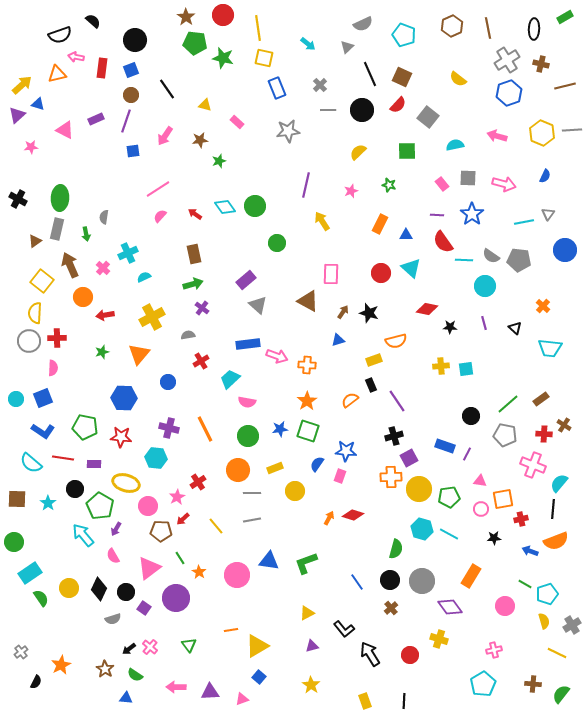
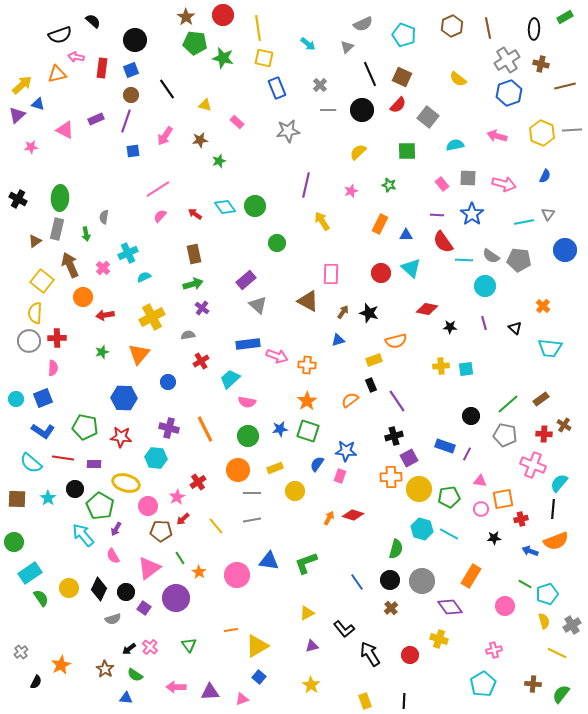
cyan star at (48, 503): moved 5 px up
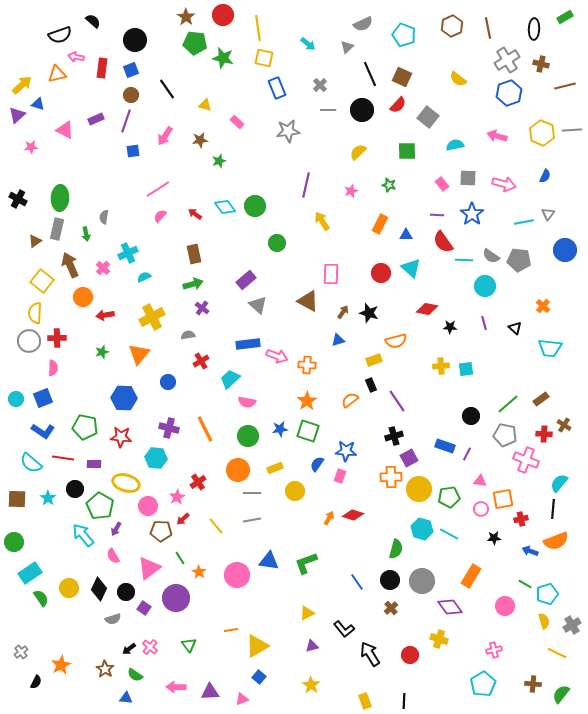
pink cross at (533, 465): moved 7 px left, 5 px up
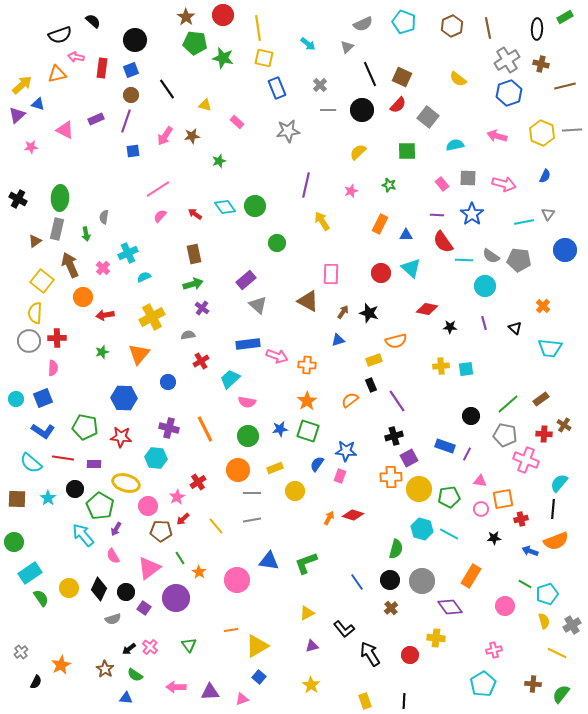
black ellipse at (534, 29): moved 3 px right
cyan pentagon at (404, 35): moved 13 px up
brown star at (200, 140): moved 8 px left, 4 px up
pink circle at (237, 575): moved 5 px down
yellow cross at (439, 639): moved 3 px left, 1 px up; rotated 12 degrees counterclockwise
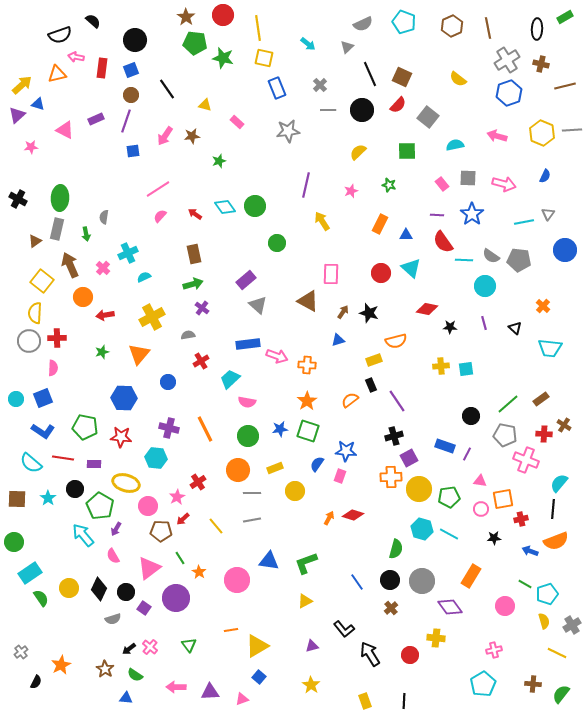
yellow triangle at (307, 613): moved 2 px left, 12 px up
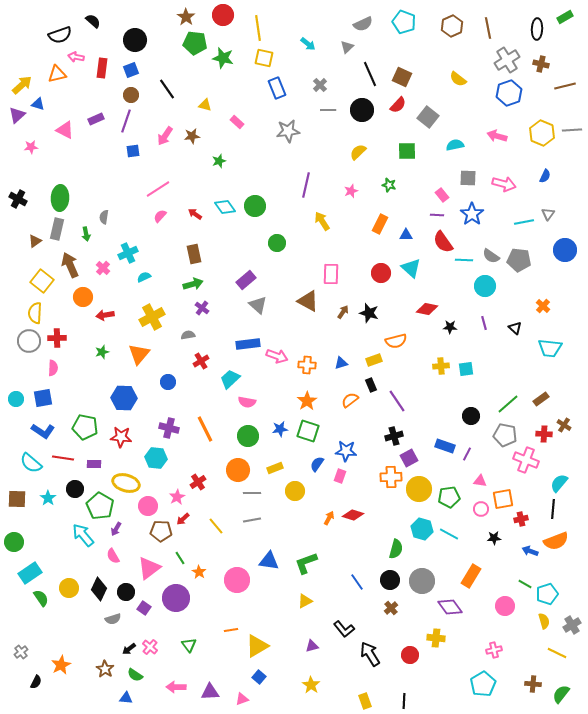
pink rectangle at (442, 184): moved 11 px down
blue triangle at (338, 340): moved 3 px right, 23 px down
blue square at (43, 398): rotated 12 degrees clockwise
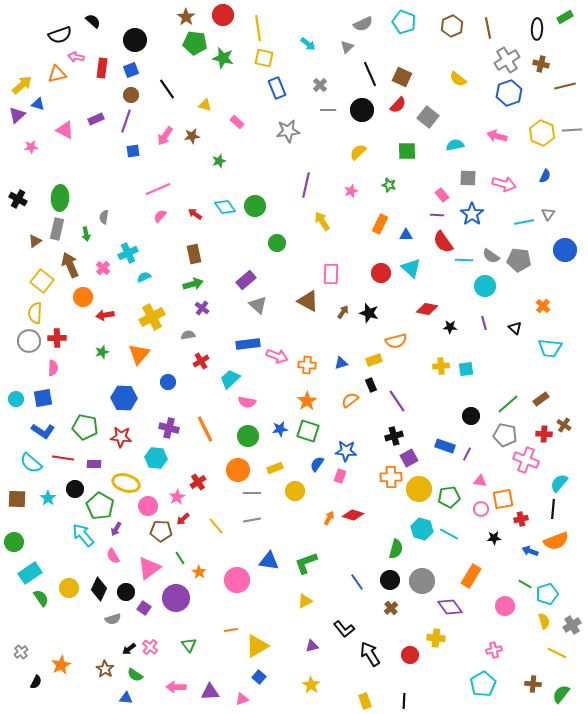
pink line at (158, 189): rotated 10 degrees clockwise
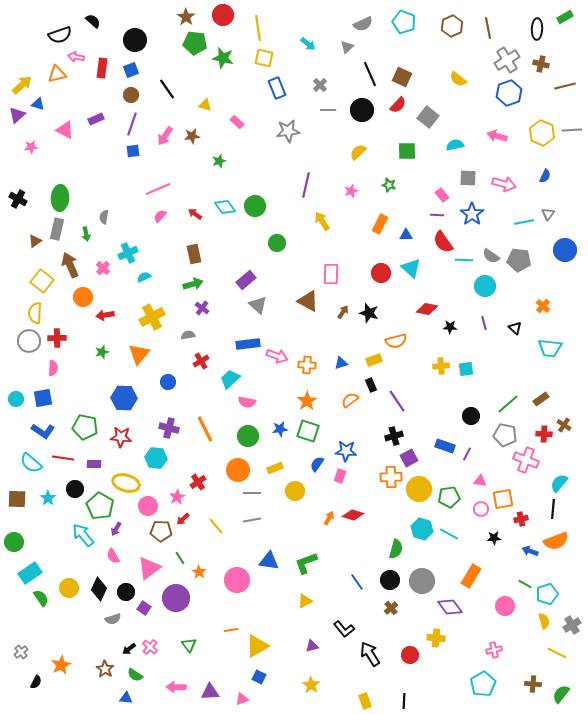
purple line at (126, 121): moved 6 px right, 3 px down
blue square at (259, 677): rotated 16 degrees counterclockwise
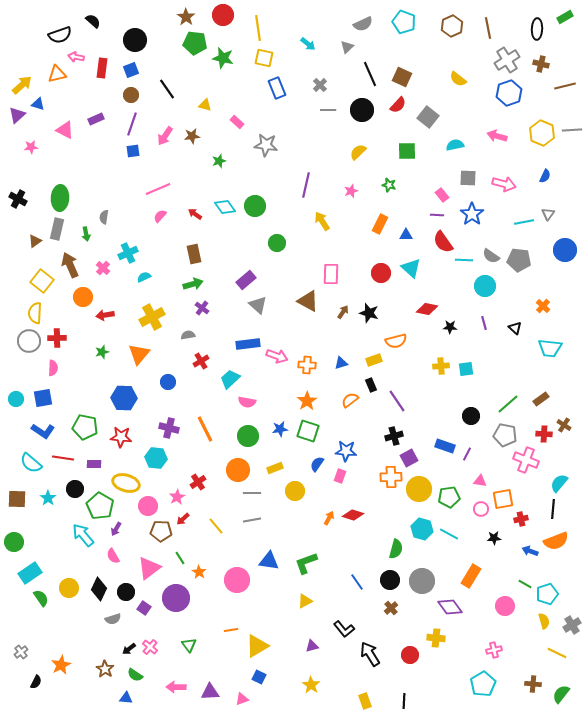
gray star at (288, 131): moved 22 px left, 14 px down; rotated 15 degrees clockwise
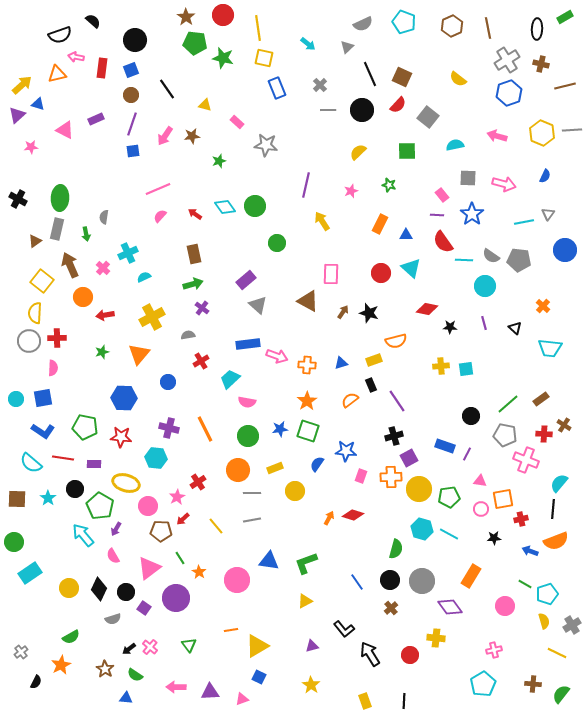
pink rectangle at (340, 476): moved 21 px right
green semicircle at (41, 598): moved 30 px right, 39 px down; rotated 96 degrees clockwise
